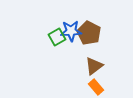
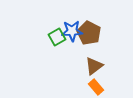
blue star: moved 1 px right
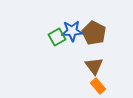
brown pentagon: moved 5 px right
brown triangle: rotated 30 degrees counterclockwise
orange rectangle: moved 2 px right, 1 px up
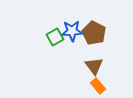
green square: moved 2 px left
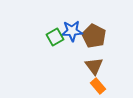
brown pentagon: moved 3 px down
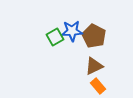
brown triangle: rotated 42 degrees clockwise
